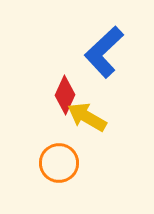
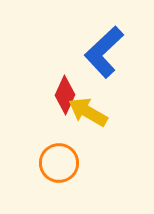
yellow arrow: moved 1 px right, 5 px up
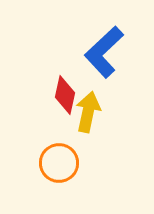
red diamond: rotated 12 degrees counterclockwise
yellow arrow: rotated 72 degrees clockwise
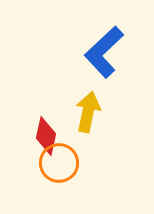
red diamond: moved 19 px left, 41 px down
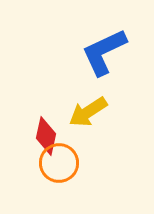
blue L-shape: rotated 18 degrees clockwise
yellow arrow: rotated 135 degrees counterclockwise
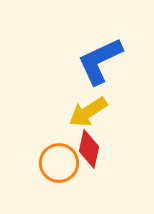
blue L-shape: moved 4 px left, 9 px down
red diamond: moved 43 px right, 13 px down
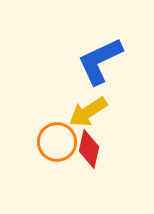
orange circle: moved 2 px left, 21 px up
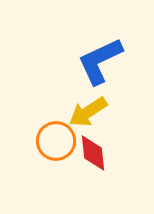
orange circle: moved 1 px left, 1 px up
red diamond: moved 4 px right, 4 px down; rotated 18 degrees counterclockwise
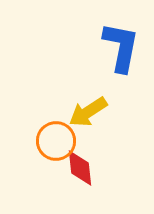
blue L-shape: moved 21 px right, 14 px up; rotated 126 degrees clockwise
red diamond: moved 13 px left, 15 px down
